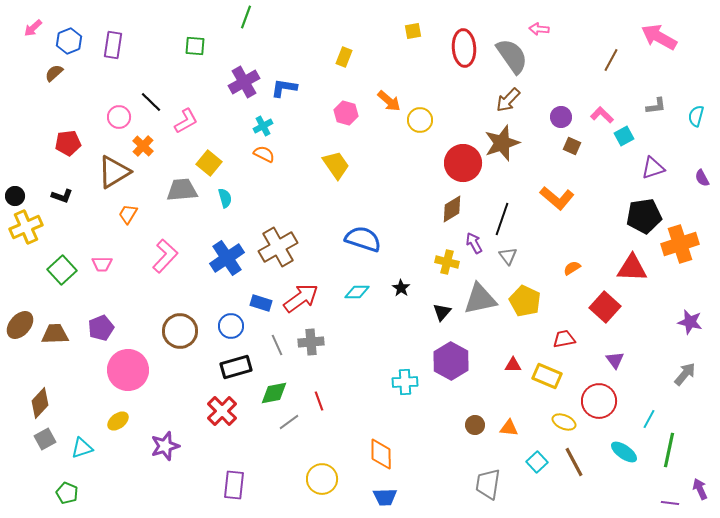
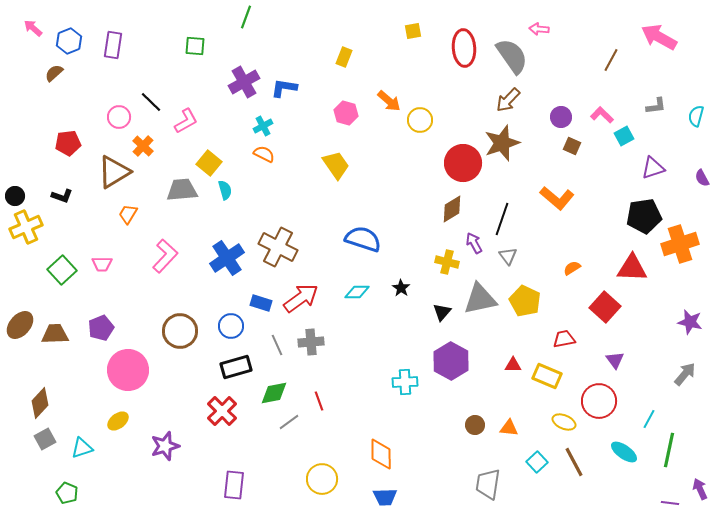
pink arrow at (33, 28): rotated 84 degrees clockwise
cyan semicircle at (225, 198): moved 8 px up
brown cross at (278, 247): rotated 33 degrees counterclockwise
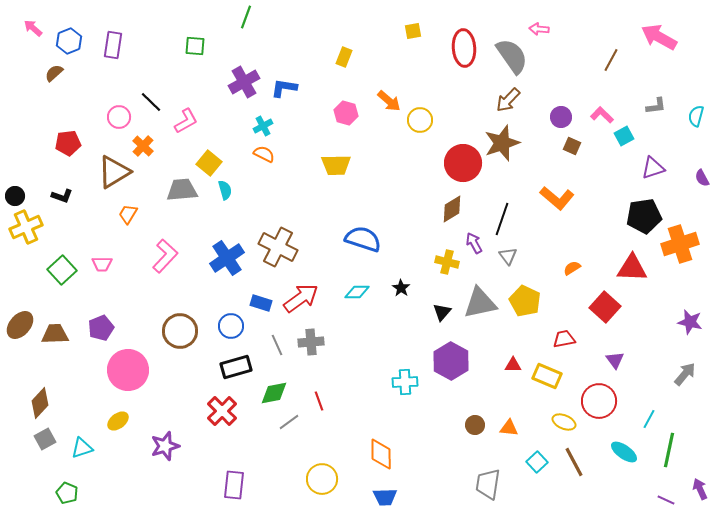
yellow trapezoid at (336, 165): rotated 124 degrees clockwise
gray triangle at (480, 299): moved 4 px down
purple line at (670, 503): moved 4 px left, 3 px up; rotated 18 degrees clockwise
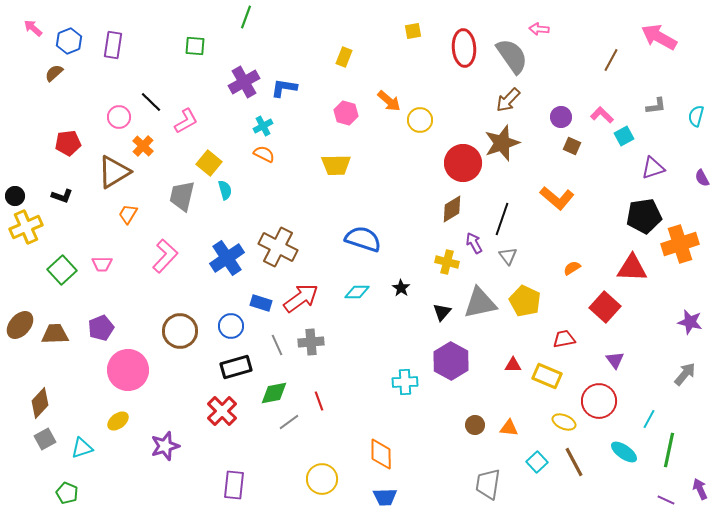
gray trapezoid at (182, 190): moved 6 px down; rotated 72 degrees counterclockwise
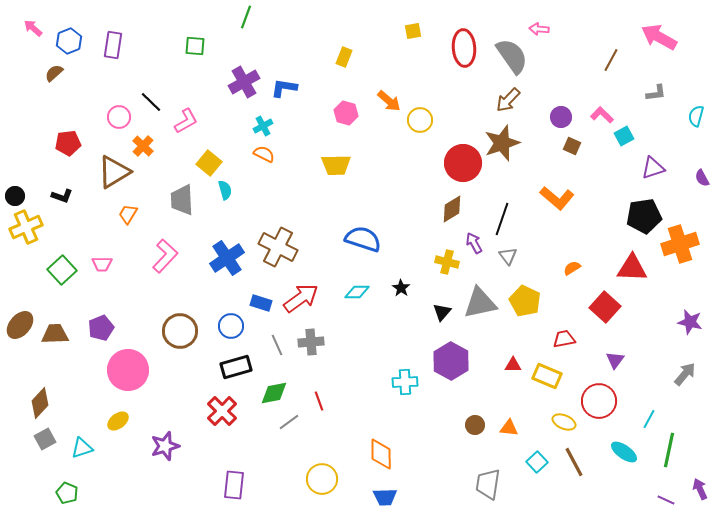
gray L-shape at (656, 106): moved 13 px up
gray trapezoid at (182, 196): moved 4 px down; rotated 16 degrees counterclockwise
purple triangle at (615, 360): rotated 12 degrees clockwise
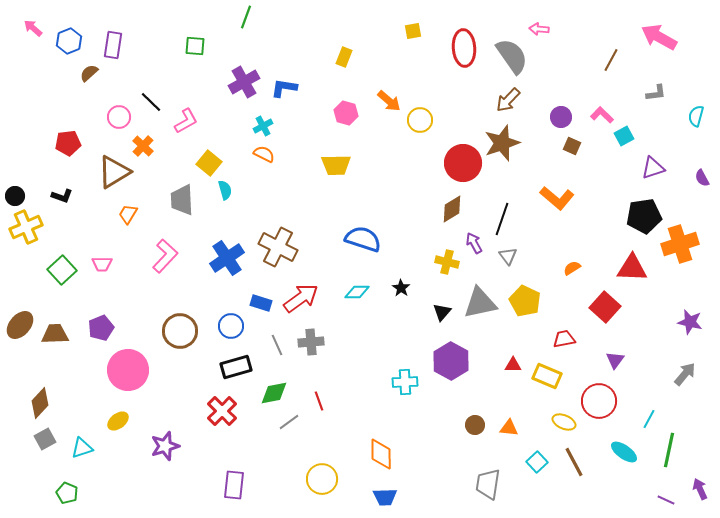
brown semicircle at (54, 73): moved 35 px right
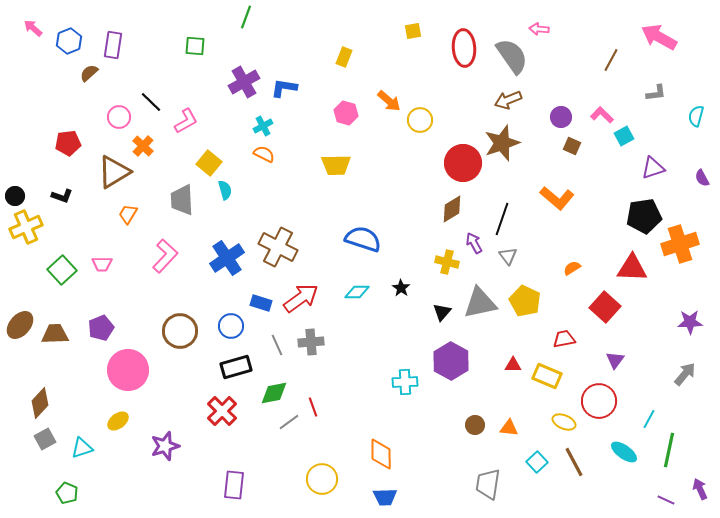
brown arrow at (508, 100): rotated 24 degrees clockwise
purple star at (690, 322): rotated 15 degrees counterclockwise
red line at (319, 401): moved 6 px left, 6 px down
